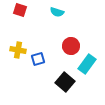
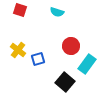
yellow cross: rotated 28 degrees clockwise
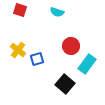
blue square: moved 1 px left
black square: moved 2 px down
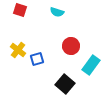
cyan rectangle: moved 4 px right, 1 px down
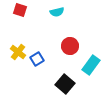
cyan semicircle: rotated 32 degrees counterclockwise
red circle: moved 1 px left
yellow cross: moved 2 px down
blue square: rotated 16 degrees counterclockwise
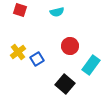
yellow cross: rotated 14 degrees clockwise
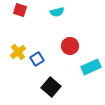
cyan rectangle: moved 2 px down; rotated 30 degrees clockwise
black square: moved 14 px left, 3 px down
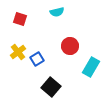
red square: moved 9 px down
cyan rectangle: rotated 36 degrees counterclockwise
